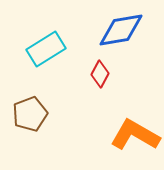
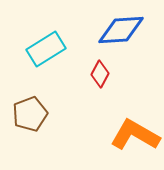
blue diamond: rotated 6 degrees clockwise
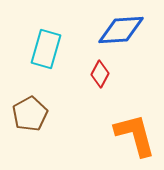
cyan rectangle: rotated 42 degrees counterclockwise
brown pentagon: rotated 8 degrees counterclockwise
orange L-shape: rotated 45 degrees clockwise
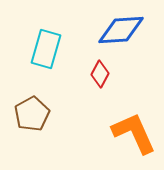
brown pentagon: moved 2 px right
orange L-shape: moved 1 px left, 2 px up; rotated 9 degrees counterclockwise
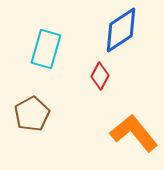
blue diamond: rotated 30 degrees counterclockwise
red diamond: moved 2 px down
orange L-shape: rotated 15 degrees counterclockwise
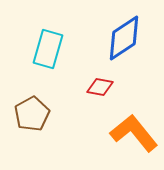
blue diamond: moved 3 px right, 8 px down
cyan rectangle: moved 2 px right
red diamond: moved 11 px down; rotated 72 degrees clockwise
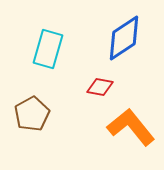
orange L-shape: moved 3 px left, 6 px up
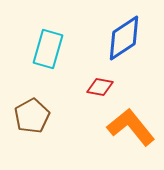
brown pentagon: moved 2 px down
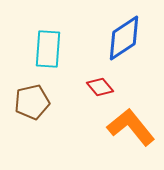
cyan rectangle: rotated 12 degrees counterclockwise
red diamond: rotated 40 degrees clockwise
brown pentagon: moved 14 px up; rotated 16 degrees clockwise
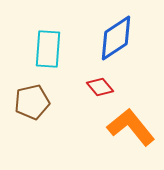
blue diamond: moved 8 px left
